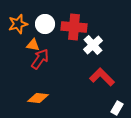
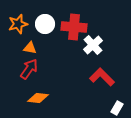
orange triangle: moved 3 px left, 3 px down
red arrow: moved 11 px left, 10 px down
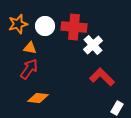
white circle: moved 2 px down
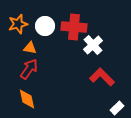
orange diamond: moved 11 px left, 1 px down; rotated 70 degrees clockwise
white rectangle: rotated 16 degrees clockwise
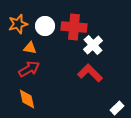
red arrow: rotated 25 degrees clockwise
red L-shape: moved 12 px left, 4 px up
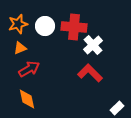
orange triangle: moved 10 px left; rotated 32 degrees counterclockwise
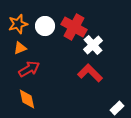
red cross: rotated 25 degrees clockwise
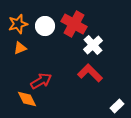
red cross: moved 3 px up
red arrow: moved 12 px right, 12 px down
orange diamond: rotated 15 degrees counterclockwise
white rectangle: moved 2 px up
